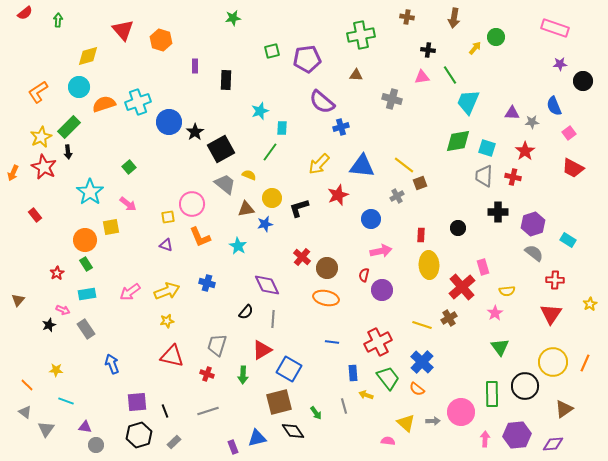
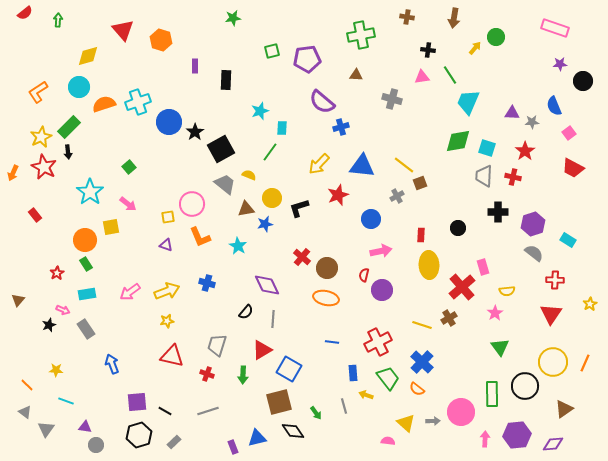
black line at (165, 411): rotated 40 degrees counterclockwise
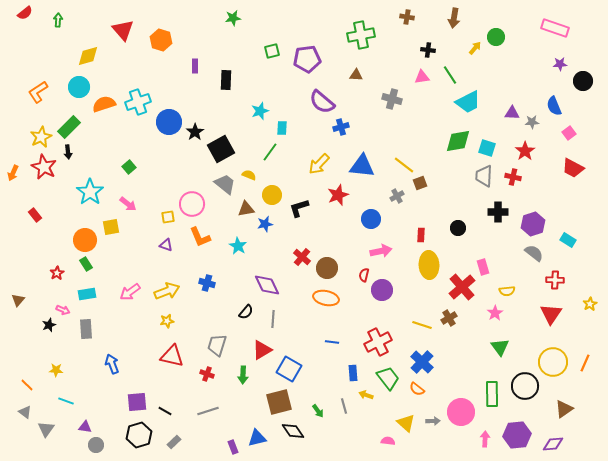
cyan trapezoid at (468, 102): rotated 140 degrees counterclockwise
yellow circle at (272, 198): moved 3 px up
gray rectangle at (86, 329): rotated 30 degrees clockwise
green arrow at (316, 413): moved 2 px right, 2 px up
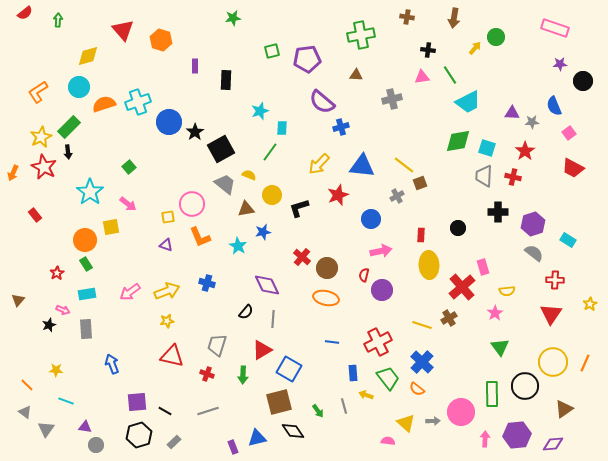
gray cross at (392, 99): rotated 30 degrees counterclockwise
blue star at (265, 224): moved 2 px left, 8 px down
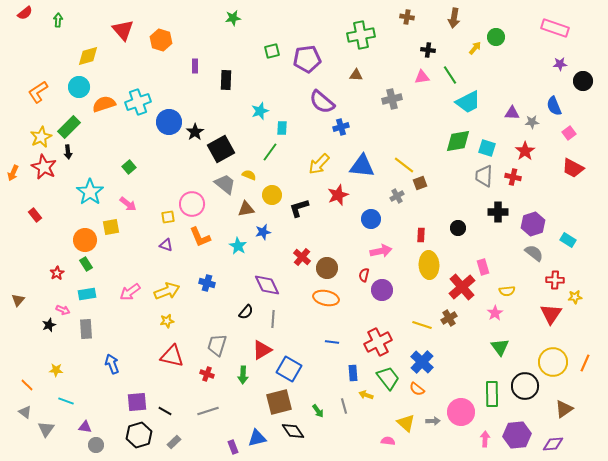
yellow star at (590, 304): moved 15 px left, 7 px up; rotated 24 degrees clockwise
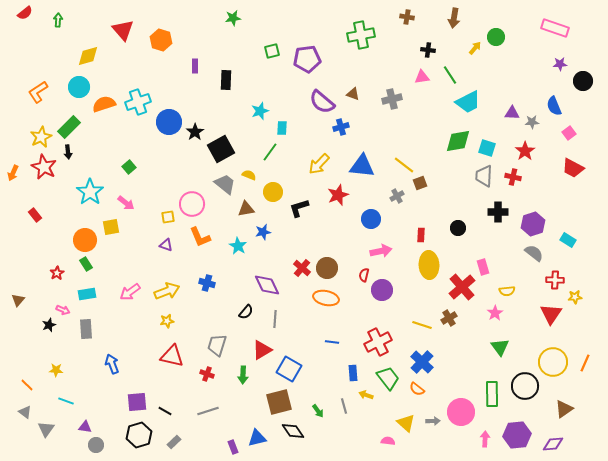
brown triangle at (356, 75): moved 3 px left, 19 px down; rotated 16 degrees clockwise
yellow circle at (272, 195): moved 1 px right, 3 px up
pink arrow at (128, 204): moved 2 px left, 1 px up
red cross at (302, 257): moved 11 px down
gray line at (273, 319): moved 2 px right
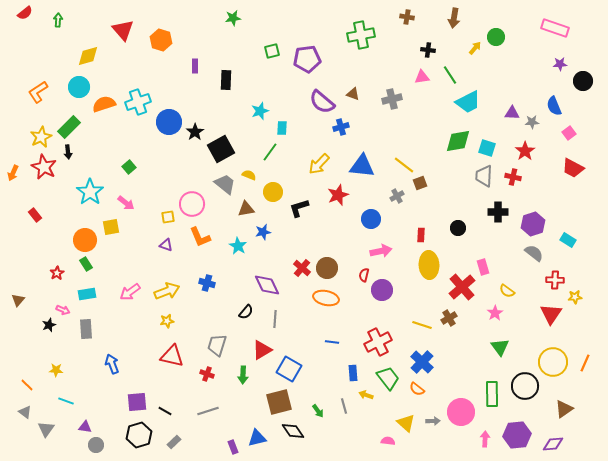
yellow semicircle at (507, 291): rotated 42 degrees clockwise
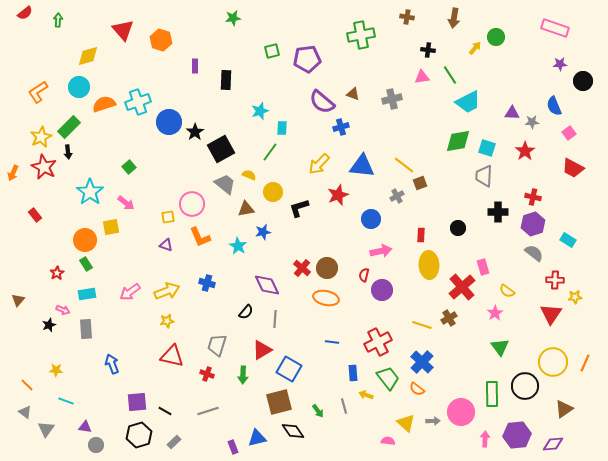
red cross at (513, 177): moved 20 px right, 20 px down
